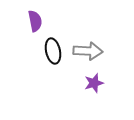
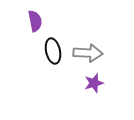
gray arrow: moved 2 px down
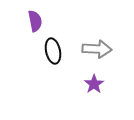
gray arrow: moved 9 px right, 4 px up
purple star: moved 1 px down; rotated 18 degrees counterclockwise
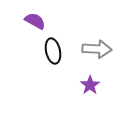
purple semicircle: rotated 50 degrees counterclockwise
purple star: moved 4 px left, 1 px down
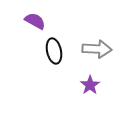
black ellipse: moved 1 px right
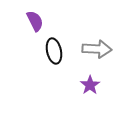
purple semicircle: rotated 35 degrees clockwise
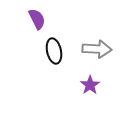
purple semicircle: moved 2 px right, 2 px up
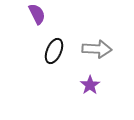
purple semicircle: moved 5 px up
black ellipse: rotated 35 degrees clockwise
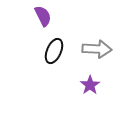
purple semicircle: moved 6 px right, 2 px down
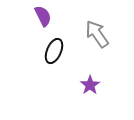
gray arrow: moved 15 px up; rotated 128 degrees counterclockwise
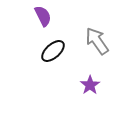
gray arrow: moved 7 px down
black ellipse: moved 1 px left; rotated 25 degrees clockwise
